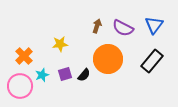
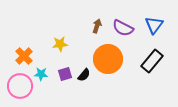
cyan star: moved 1 px left, 1 px up; rotated 24 degrees clockwise
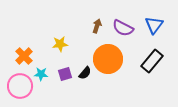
black semicircle: moved 1 px right, 2 px up
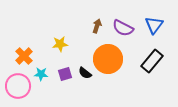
black semicircle: rotated 88 degrees clockwise
pink circle: moved 2 px left
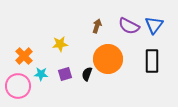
purple semicircle: moved 6 px right, 2 px up
black rectangle: rotated 40 degrees counterclockwise
black semicircle: moved 2 px right, 1 px down; rotated 72 degrees clockwise
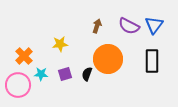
pink circle: moved 1 px up
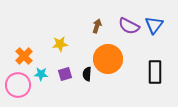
black rectangle: moved 3 px right, 11 px down
black semicircle: rotated 16 degrees counterclockwise
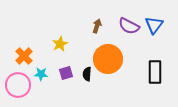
yellow star: rotated 21 degrees counterclockwise
purple square: moved 1 px right, 1 px up
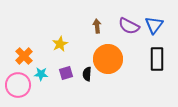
brown arrow: rotated 24 degrees counterclockwise
black rectangle: moved 2 px right, 13 px up
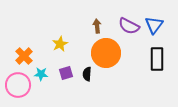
orange circle: moved 2 px left, 6 px up
